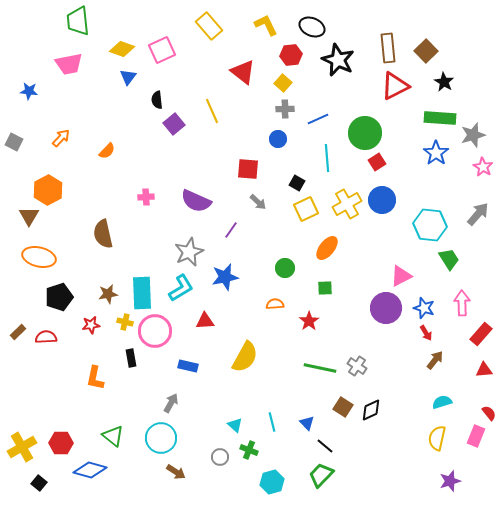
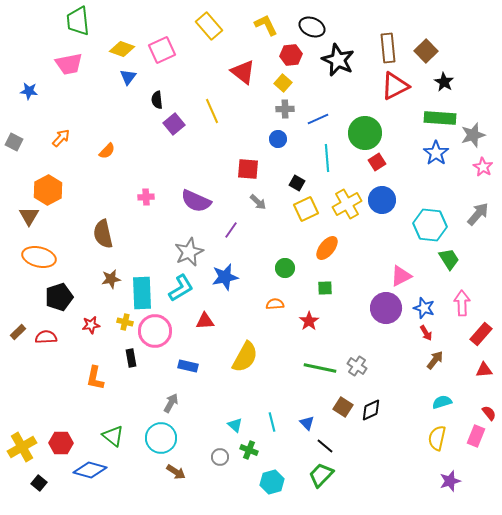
brown star at (108, 294): moved 3 px right, 15 px up
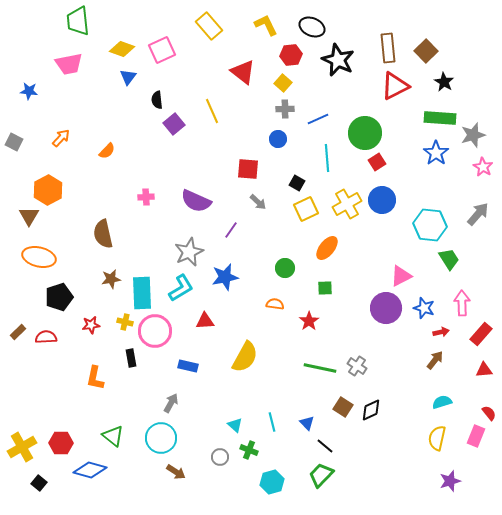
orange semicircle at (275, 304): rotated 12 degrees clockwise
red arrow at (426, 333): moved 15 px right, 1 px up; rotated 70 degrees counterclockwise
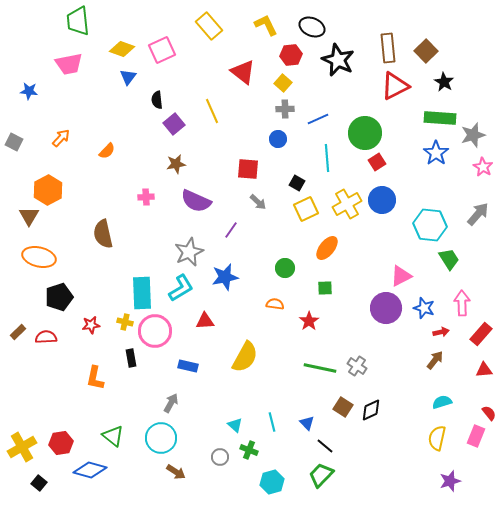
brown star at (111, 279): moved 65 px right, 115 px up
red hexagon at (61, 443): rotated 10 degrees counterclockwise
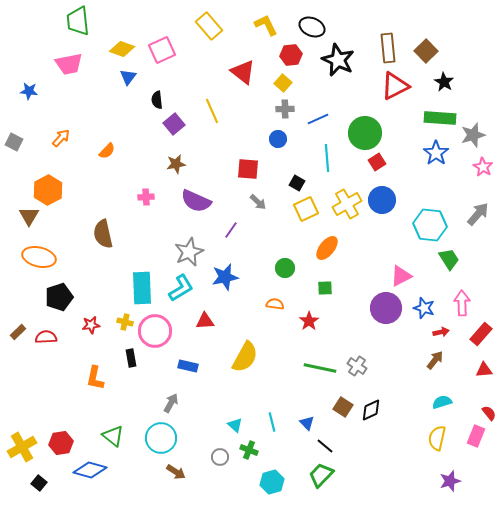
cyan rectangle at (142, 293): moved 5 px up
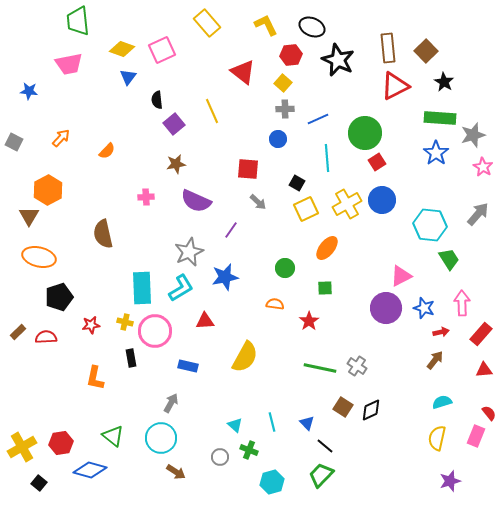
yellow rectangle at (209, 26): moved 2 px left, 3 px up
